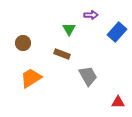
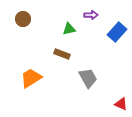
green triangle: rotated 48 degrees clockwise
brown circle: moved 24 px up
gray trapezoid: moved 2 px down
red triangle: moved 3 px right, 2 px down; rotated 24 degrees clockwise
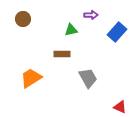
green triangle: moved 2 px right, 1 px down
brown rectangle: rotated 21 degrees counterclockwise
red triangle: moved 1 px left, 3 px down
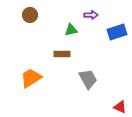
brown circle: moved 7 px right, 4 px up
blue rectangle: rotated 30 degrees clockwise
gray trapezoid: moved 1 px down
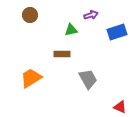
purple arrow: rotated 16 degrees counterclockwise
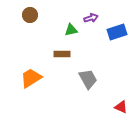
purple arrow: moved 3 px down
red triangle: moved 1 px right
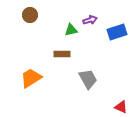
purple arrow: moved 1 px left, 2 px down
